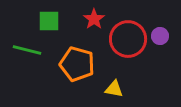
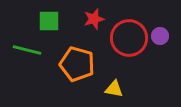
red star: rotated 20 degrees clockwise
red circle: moved 1 px right, 1 px up
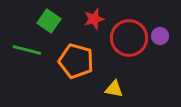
green square: rotated 35 degrees clockwise
orange pentagon: moved 1 px left, 3 px up
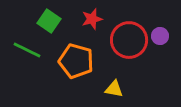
red star: moved 2 px left
red circle: moved 2 px down
green line: rotated 12 degrees clockwise
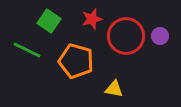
red circle: moved 3 px left, 4 px up
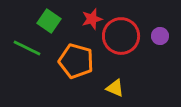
red circle: moved 5 px left
green line: moved 2 px up
yellow triangle: moved 1 px right, 1 px up; rotated 12 degrees clockwise
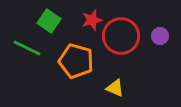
red star: moved 1 px down
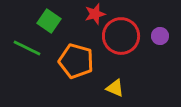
red star: moved 3 px right, 6 px up
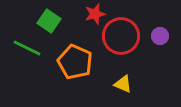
orange pentagon: moved 1 px left, 1 px down; rotated 8 degrees clockwise
yellow triangle: moved 8 px right, 4 px up
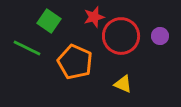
red star: moved 1 px left, 3 px down
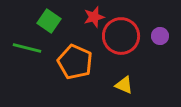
green line: rotated 12 degrees counterclockwise
yellow triangle: moved 1 px right, 1 px down
